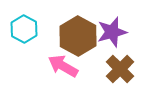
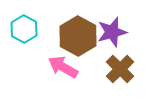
pink arrow: moved 1 px down
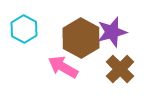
brown hexagon: moved 3 px right, 2 px down
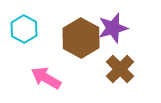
purple star: moved 1 px right, 4 px up
pink arrow: moved 17 px left, 11 px down
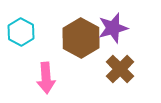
cyan hexagon: moved 3 px left, 3 px down
pink arrow: rotated 124 degrees counterclockwise
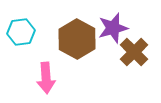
cyan hexagon: rotated 24 degrees clockwise
brown hexagon: moved 4 px left, 1 px down
brown cross: moved 14 px right, 17 px up
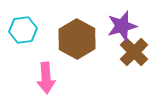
purple star: moved 9 px right, 2 px up
cyan hexagon: moved 2 px right, 2 px up
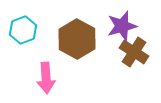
cyan hexagon: rotated 12 degrees counterclockwise
brown cross: rotated 12 degrees counterclockwise
